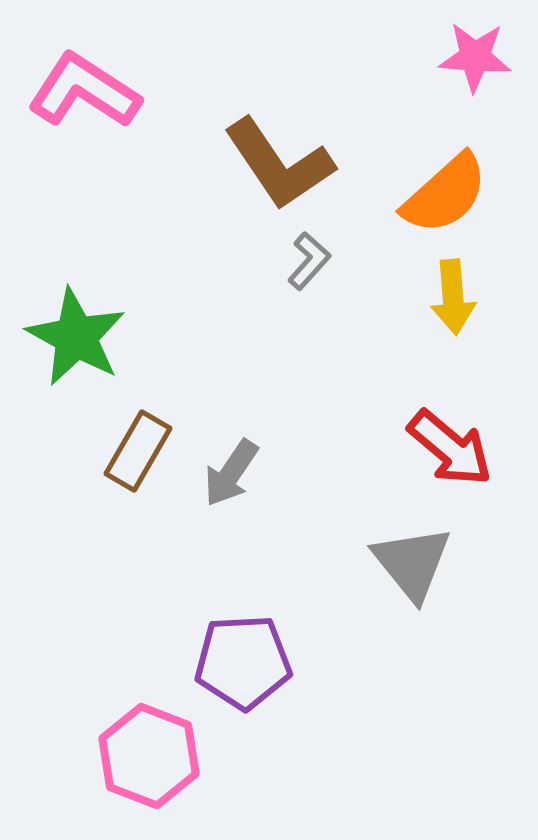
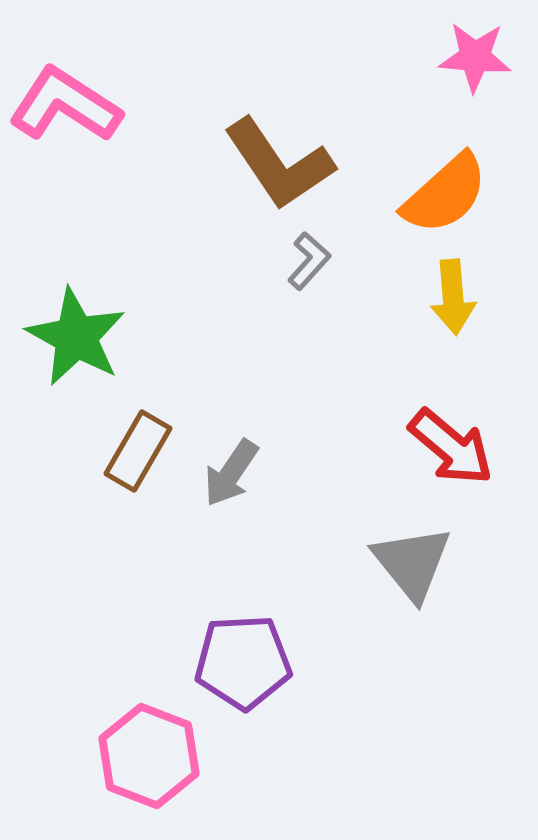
pink L-shape: moved 19 px left, 14 px down
red arrow: moved 1 px right, 1 px up
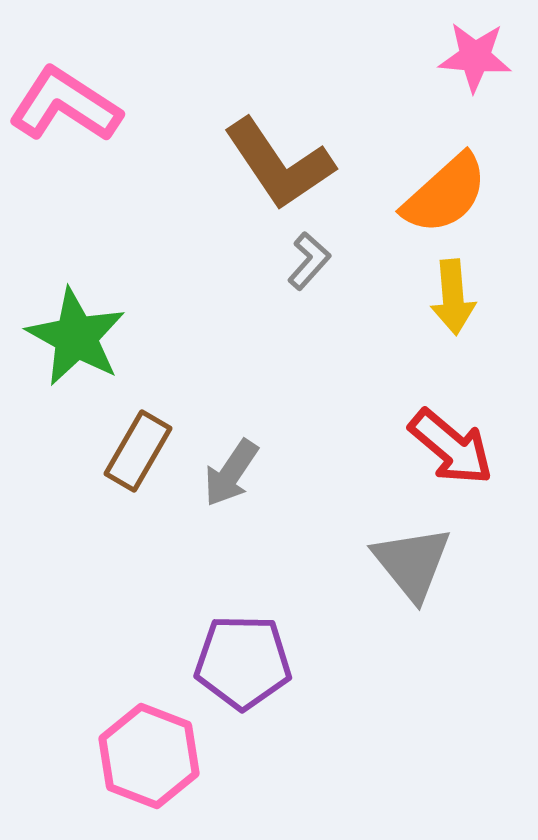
purple pentagon: rotated 4 degrees clockwise
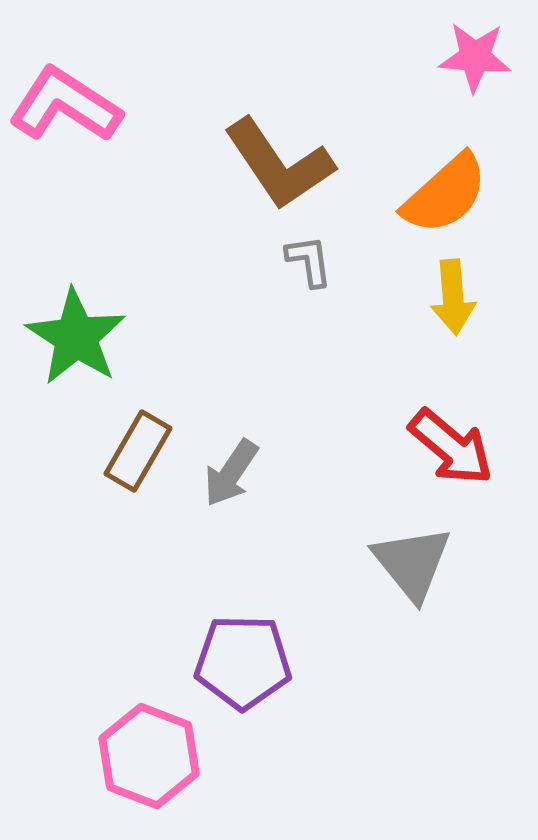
gray L-shape: rotated 50 degrees counterclockwise
green star: rotated 4 degrees clockwise
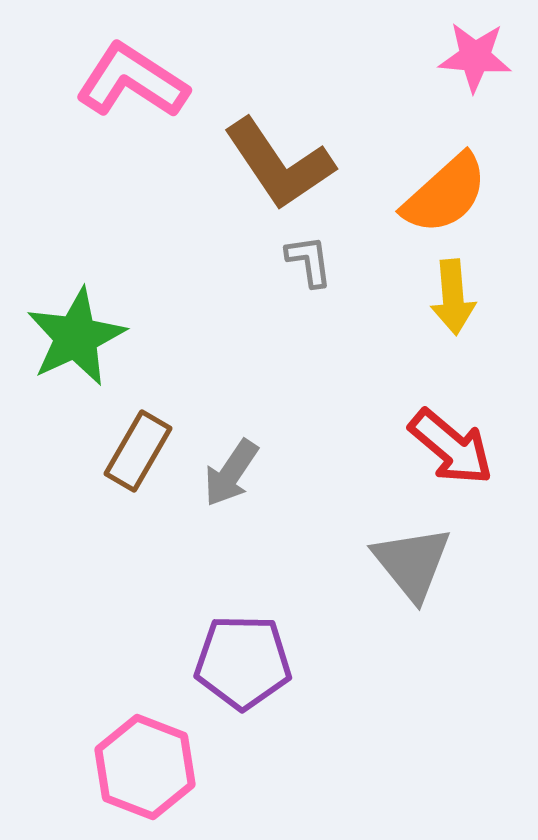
pink L-shape: moved 67 px right, 24 px up
green star: rotated 14 degrees clockwise
pink hexagon: moved 4 px left, 11 px down
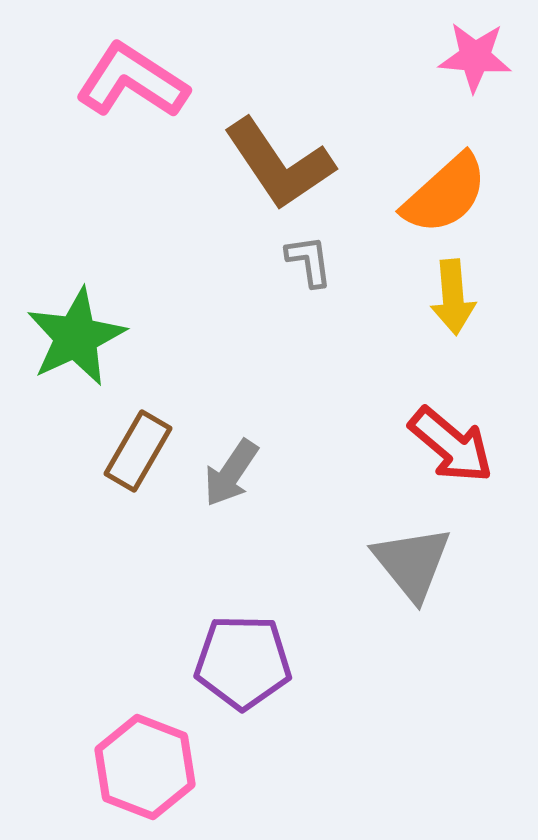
red arrow: moved 2 px up
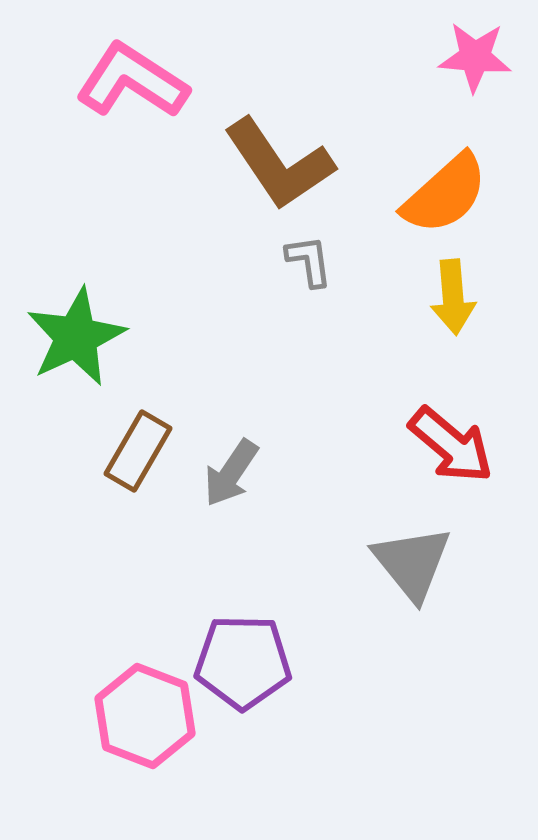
pink hexagon: moved 51 px up
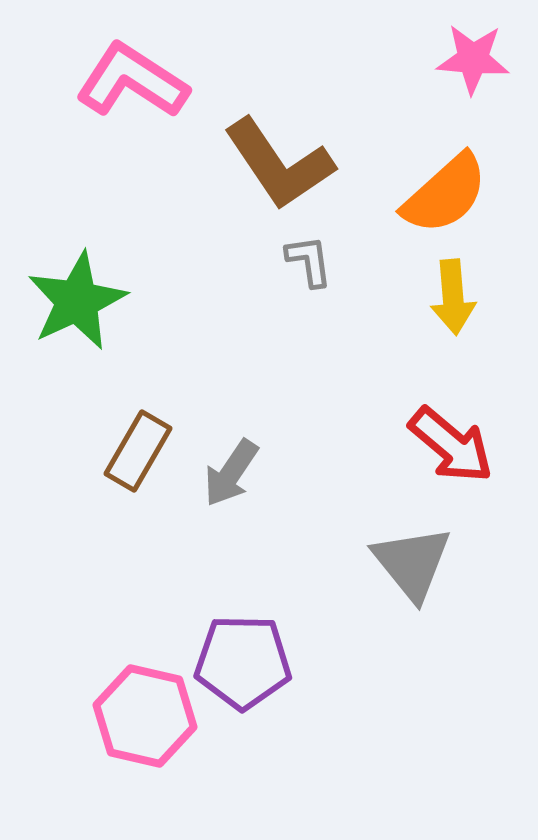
pink star: moved 2 px left, 2 px down
green star: moved 1 px right, 36 px up
pink hexagon: rotated 8 degrees counterclockwise
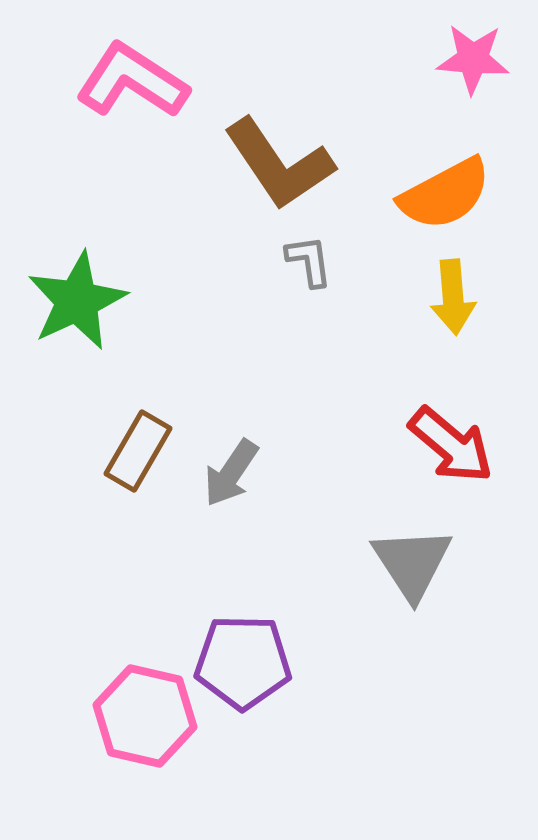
orange semicircle: rotated 14 degrees clockwise
gray triangle: rotated 6 degrees clockwise
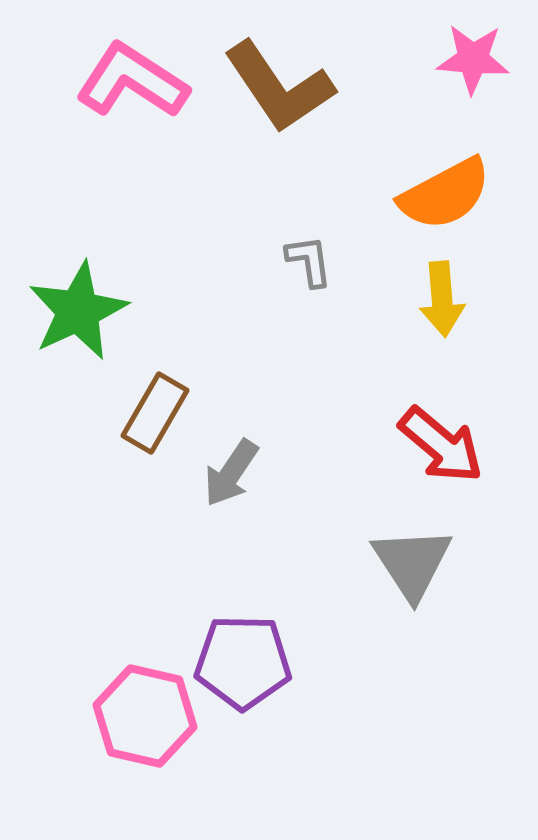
brown L-shape: moved 77 px up
yellow arrow: moved 11 px left, 2 px down
green star: moved 1 px right, 10 px down
red arrow: moved 10 px left
brown rectangle: moved 17 px right, 38 px up
